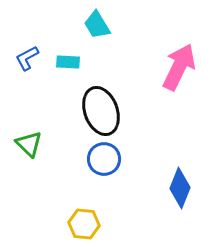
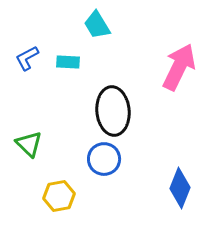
black ellipse: moved 12 px right; rotated 15 degrees clockwise
yellow hexagon: moved 25 px left, 28 px up; rotated 16 degrees counterclockwise
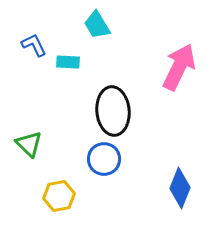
blue L-shape: moved 7 px right, 13 px up; rotated 92 degrees clockwise
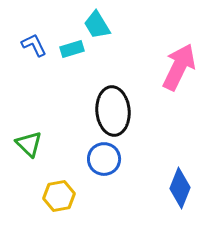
cyan rectangle: moved 4 px right, 13 px up; rotated 20 degrees counterclockwise
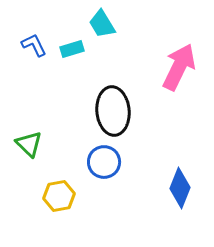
cyan trapezoid: moved 5 px right, 1 px up
blue circle: moved 3 px down
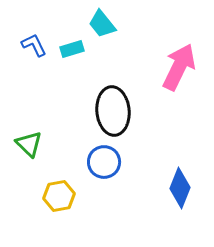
cyan trapezoid: rotated 8 degrees counterclockwise
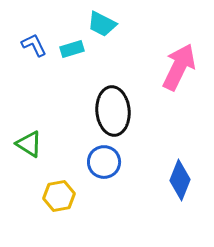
cyan trapezoid: rotated 24 degrees counterclockwise
green triangle: rotated 12 degrees counterclockwise
blue diamond: moved 8 px up
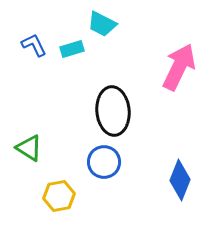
green triangle: moved 4 px down
